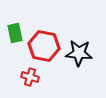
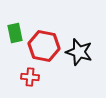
black star: moved 1 px up; rotated 12 degrees clockwise
red cross: rotated 12 degrees counterclockwise
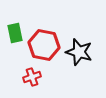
red hexagon: moved 1 px up
red cross: moved 2 px right; rotated 24 degrees counterclockwise
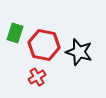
green rectangle: rotated 30 degrees clockwise
red cross: moved 5 px right; rotated 12 degrees counterclockwise
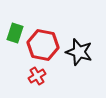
red hexagon: moved 1 px left
red cross: moved 1 px up
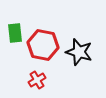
green rectangle: rotated 24 degrees counterclockwise
red cross: moved 4 px down
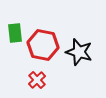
red cross: rotated 12 degrees counterclockwise
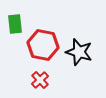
green rectangle: moved 9 px up
red cross: moved 3 px right
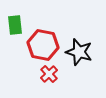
green rectangle: moved 1 px down
red cross: moved 9 px right, 6 px up
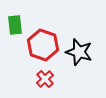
red hexagon: rotated 8 degrees clockwise
red cross: moved 4 px left, 5 px down
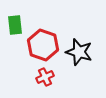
red cross: moved 2 px up; rotated 18 degrees clockwise
